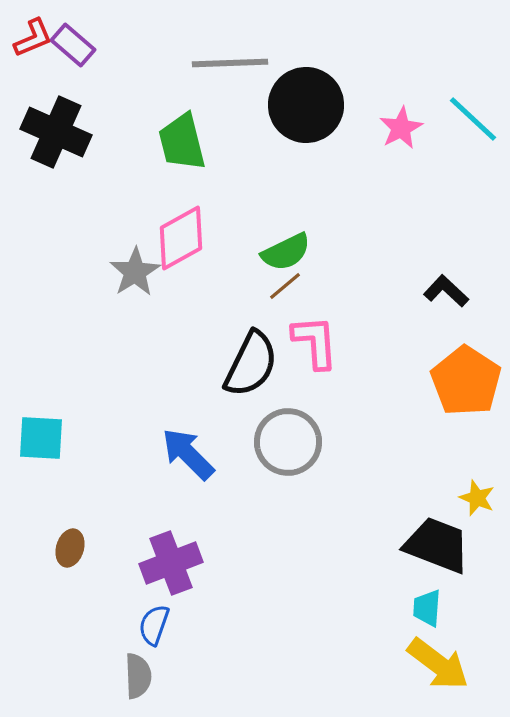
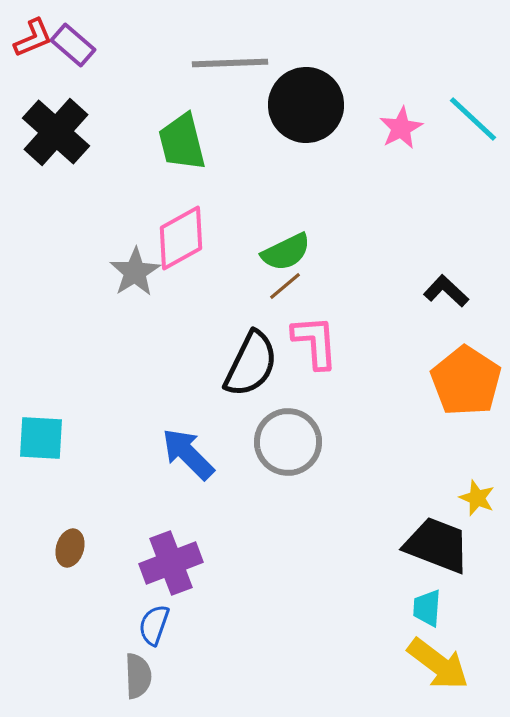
black cross: rotated 18 degrees clockwise
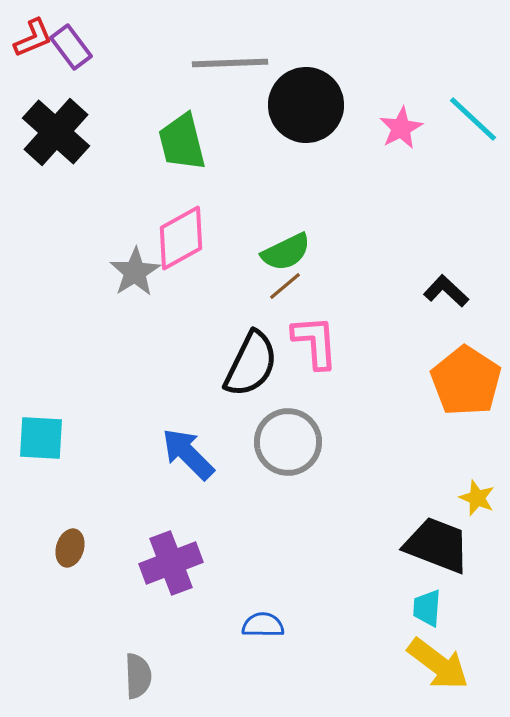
purple rectangle: moved 2 px left, 2 px down; rotated 12 degrees clockwise
blue semicircle: moved 109 px right; rotated 72 degrees clockwise
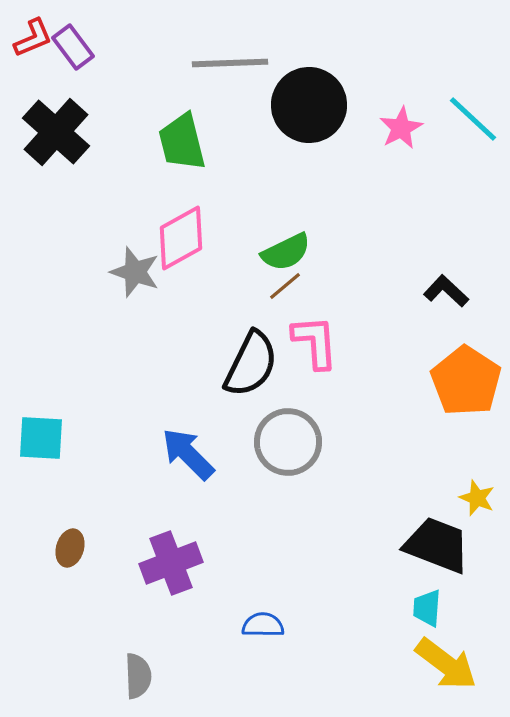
purple rectangle: moved 2 px right
black circle: moved 3 px right
gray star: rotated 21 degrees counterclockwise
yellow arrow: moved 8 px right
